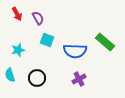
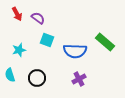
purple semicircle: rotated 24 degrees counterclockwise
cyan star: moved 1 px right
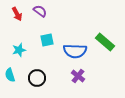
purple semicircle: moved 2 px right, 7 px up
cyan square: rotated 32 degrees counterclockwise
purple cross: moved 1 px left, 3 px up; rotated 24 degrees counterclockwise
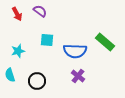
cyan square: rotated 16 degrees clockwise
cyan star: moved 1 px left, 1 px down
black circle: moved 3 px down
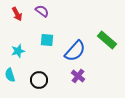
purple semicircle: moved 2 px right
green rectangle: moved 2 px right, 2 px up
blue semicircle: rotated 50 degrees counterclockwise
black circle: moved 2 px right, 1 px up
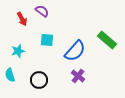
red arrow: moved 5 px right, 5 px down
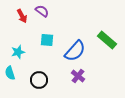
red arrow: moved 3 px up
cyan star: moved 1 px down
cyan semicircle: moved 2 px up
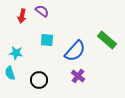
red arrow: rotated 40 degrees clockwise
cyan star: moved 2 px left, 1 px down; rotated 24 degrees clockwise
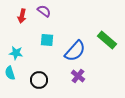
purple semicircle: moved 2 px right
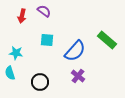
black circle: moved 1 px right, 2 px down
